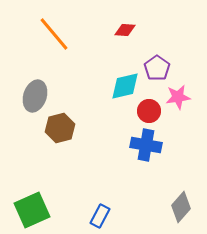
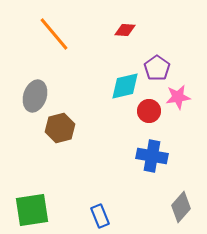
blue cross: moved 6 px right, 11 px down
green square: rotated 15 degrees clockwise
blue rectangle: rotated 50 degrees counterclockwise
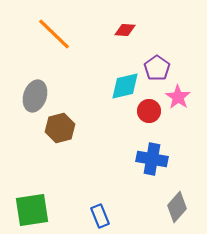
orange line: rotated 6 degrees counterclockwise
pink star: rotated 30 degrees counterclockwise
blue cross: moved 3 px down
gray diamond: moved 4 px left
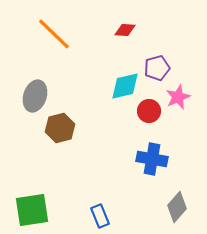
purple pentagon: rotated 20 degrees clockwise
pink star: rotated 15 degrees clockwise
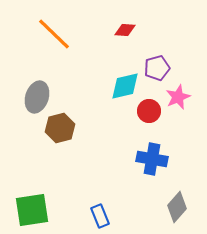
gray ellipse: moved 2 px right, 1 px down
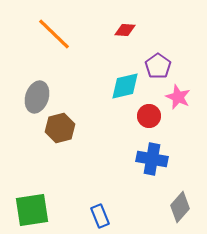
purple pentagon: moved 1 px right, 2 px up; rotated 20 degrees counterclockwise
pink star: rotated 25 degrees counterclockwise
red circle: moved 5 px down
gray diamond: moved 3 px right
